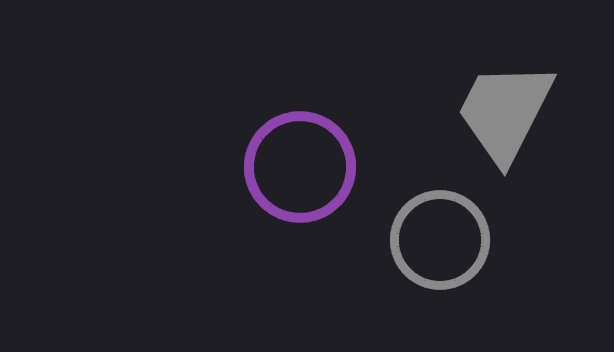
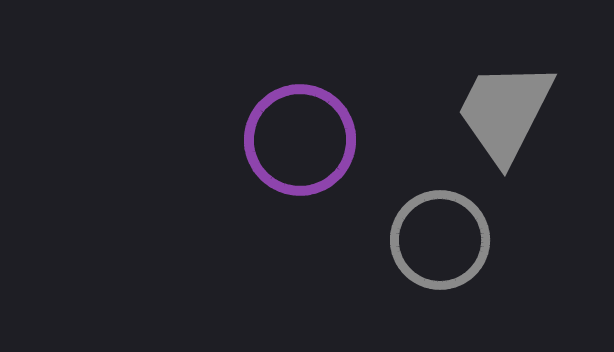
purple circle: moved 27 px up
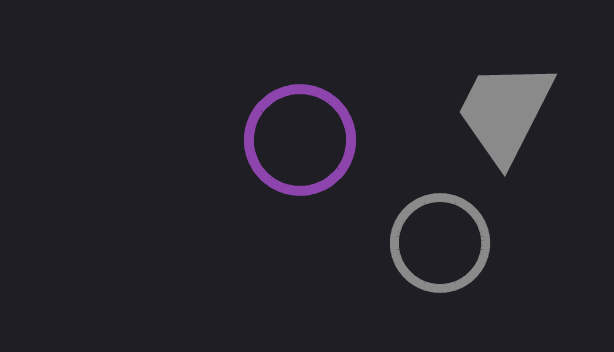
gray circle: moved 3 px down
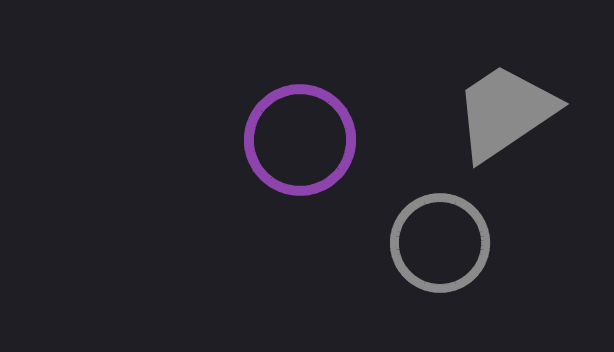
gray trapezoid: rotated 29 degrees clockwise
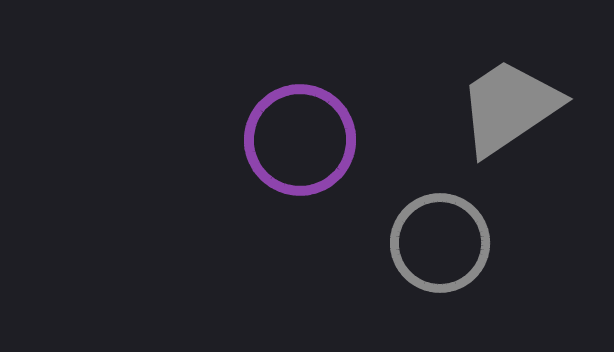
gray trapezoid: moved 4 px right, 5 px up
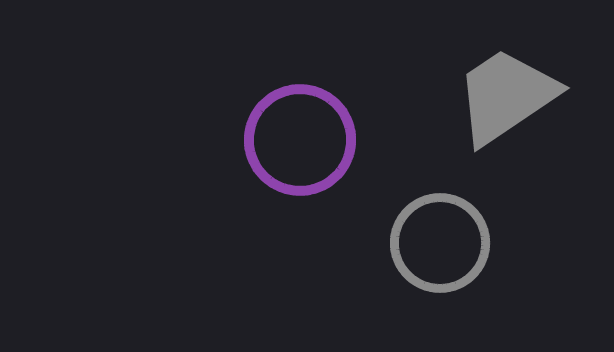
gray trapezoid: moved 3 px left, 11 px up
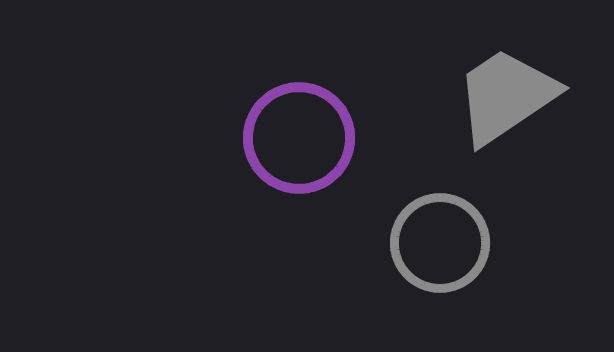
purple circle: moved 1 px left, 2 px up
